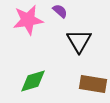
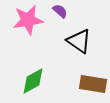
black triangle: rotated 24 degrees counterclockwise
green diamond: rotated 12 degrees counterclockwise
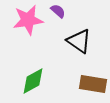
purple semicircle: moved 2 px left
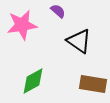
pink star: moved 6 px left, 5 px down
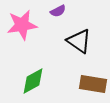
purple semicircle: rotated 112 degrees clockwise
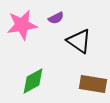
purple semicircle: moved 2 px left, 7 px down
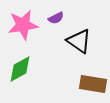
pink star: moved 1 px right
green diamond: moved 13 px left, 12 px up
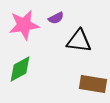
pink star: moved 1 px right
black triangle: rotated 28 degrees counterclockwise
